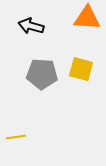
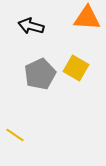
yellow square: moved 5 px left, 1 px up; rotated 15 degrees clockwise
gray pentagon: moved 2 px left; rotated 28 degrees counterclockwise
yellow line: moved 1 px left, 2 px up; rotated 42 degrees clockwise
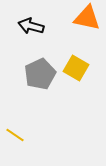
orange triangle: rotated 8 degrees clockwise
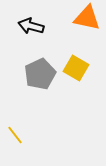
yellow line: rotated 18 degrees clockwise
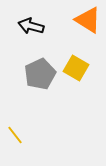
orange triangle: moved 1 px right, 2 px down; rotated 20 degrees clockwise
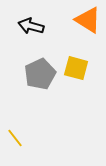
yellow square: rotated 15 degrees counterclockwise
yellow line: moved 3 px down
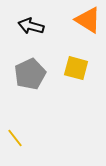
gray pentagon: moved 10 px left
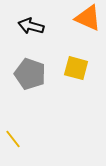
orange triangle: moved 2 px up; rotated 8 degrees counterclockwise
gray pentagon: rotated 28 degrees counterclockwise
yellow line: moved 2 px left, 1 px down
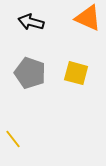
black arrow: moved 4 px up
yellow square: moved 5 px down
gray pentagon: moved 1 px up
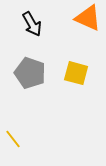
black arrow: moved 1 px right, 2 px down; rotated 135 degrees counterclockwise
